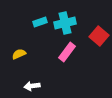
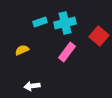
yellow semicircle: moved 3 px right, 4 px up
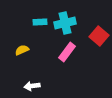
cyan rectangle: rotated 16 degrees clockwise
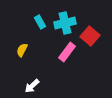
cyan rectangle: rotated 64 degrees clockwise
red square: moved 9 px left
yellow semicircle: rotated 40 degrees counterclockwise
white arrow: rotated 35 degrees counterclockwise
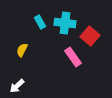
cyan cross: rotated 20 degrees clockwise
pink rectangle: moved 6 px right, 5 px down; rotated 72 degrees counterclockwise
white arrow: moved 15 px left
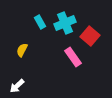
cyan cross: rotated 30 degrees counterclockwise
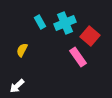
pink rectangle: moved 5 px right
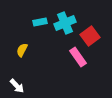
cyan rectangle: rotated 72 degrees counterclockwise
red square: rotated 12 degrees clockwise
white arrow: rotated 91 degrees counterclockwise
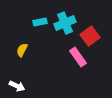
white arrow: rotated 21 degrees counterclockwise
